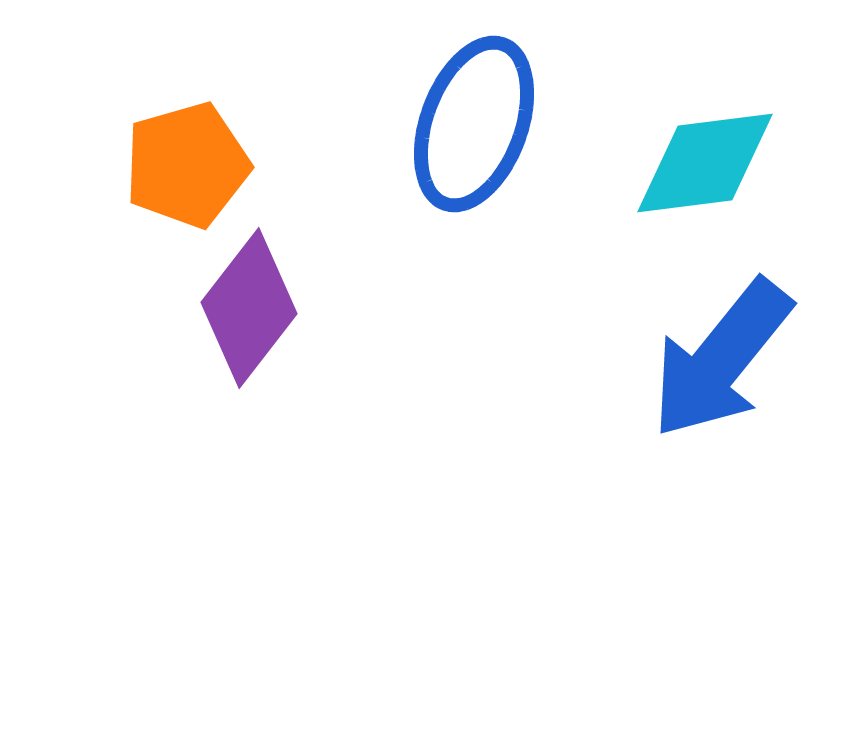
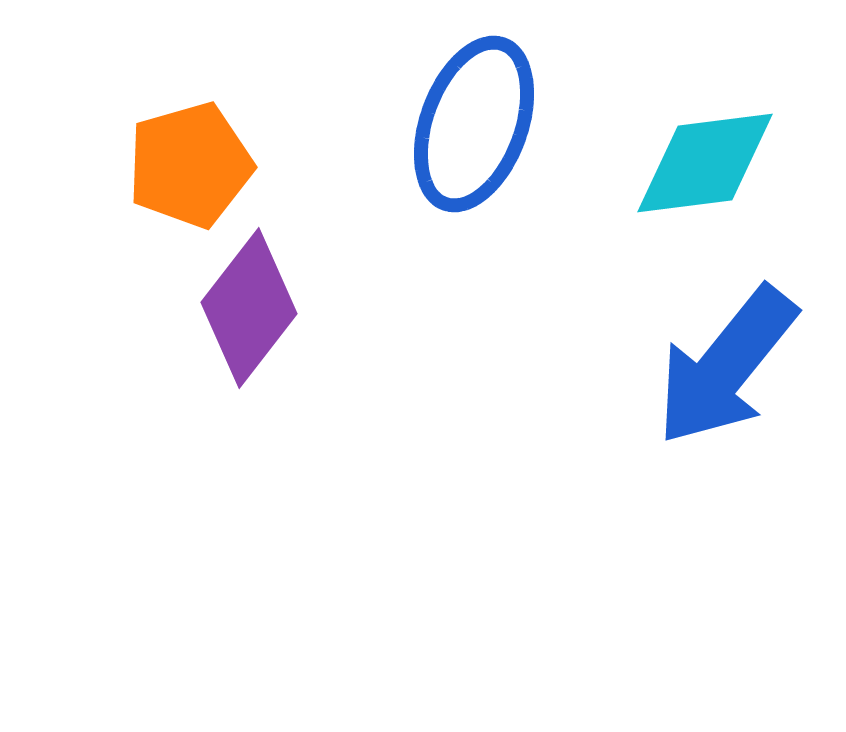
orange pentagon: moved 3 px right
blue arrow: moved 5 px right, 7 px down
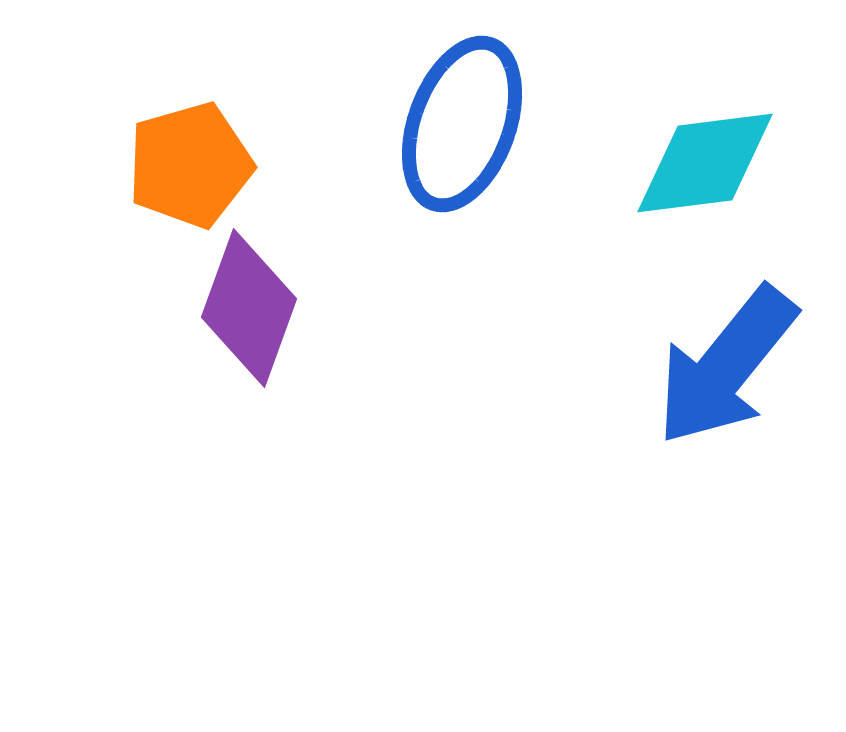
blue ellipse: moved 12 px left
purple diamond: rotated 18 degrees counterclockwise
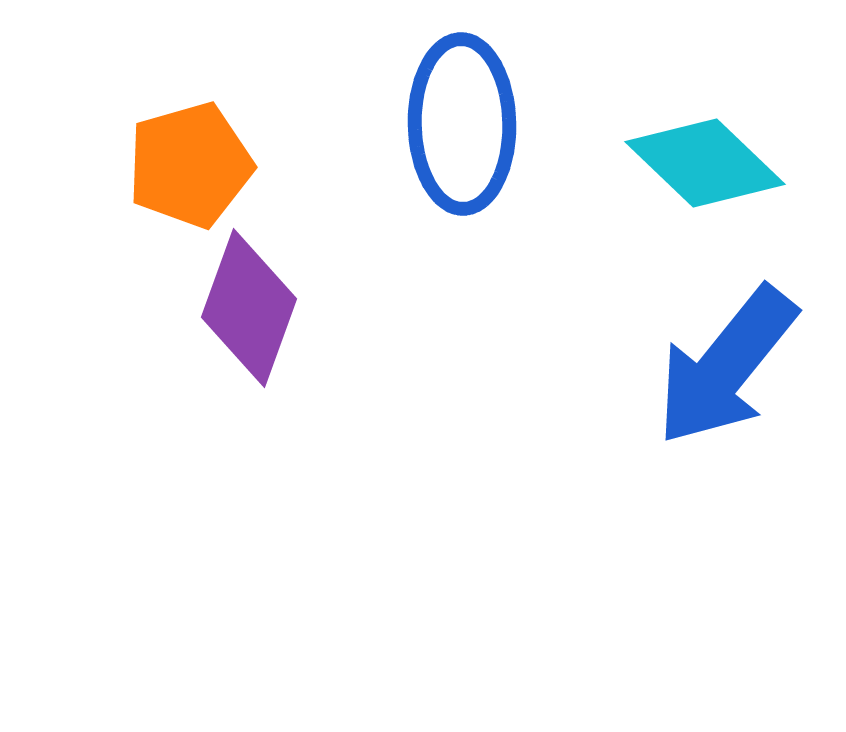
blue ellipse: rotated 21 degrees counterclockwise
cyan diamond: rotated 51 degrees clockwise
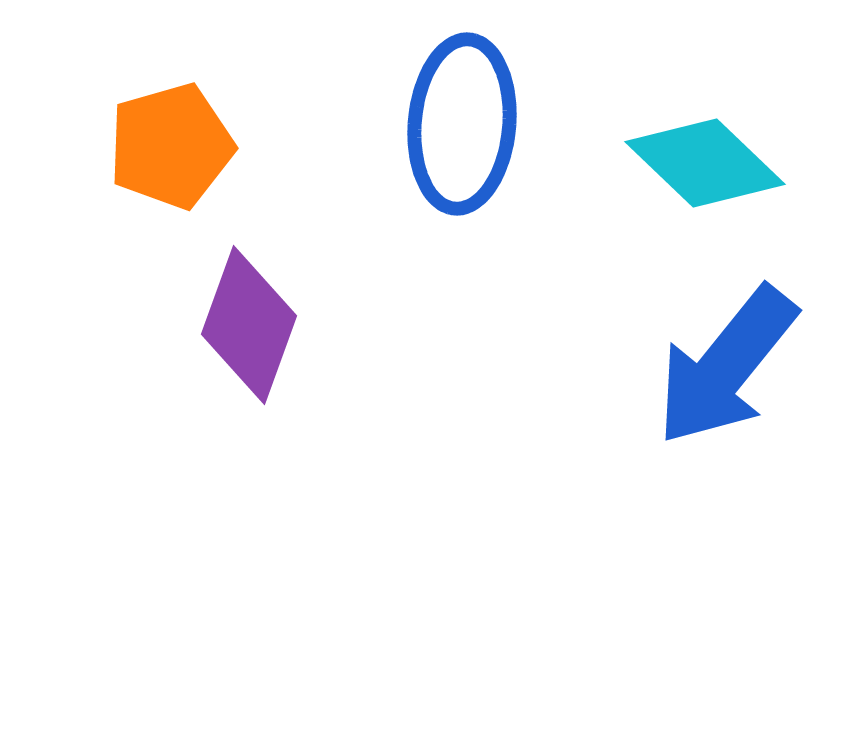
blue ellipse: rotated 6 degrees clockwise
orange pentagon: moved 19 px left, 19 px up
purple diamond: moved 17 px down
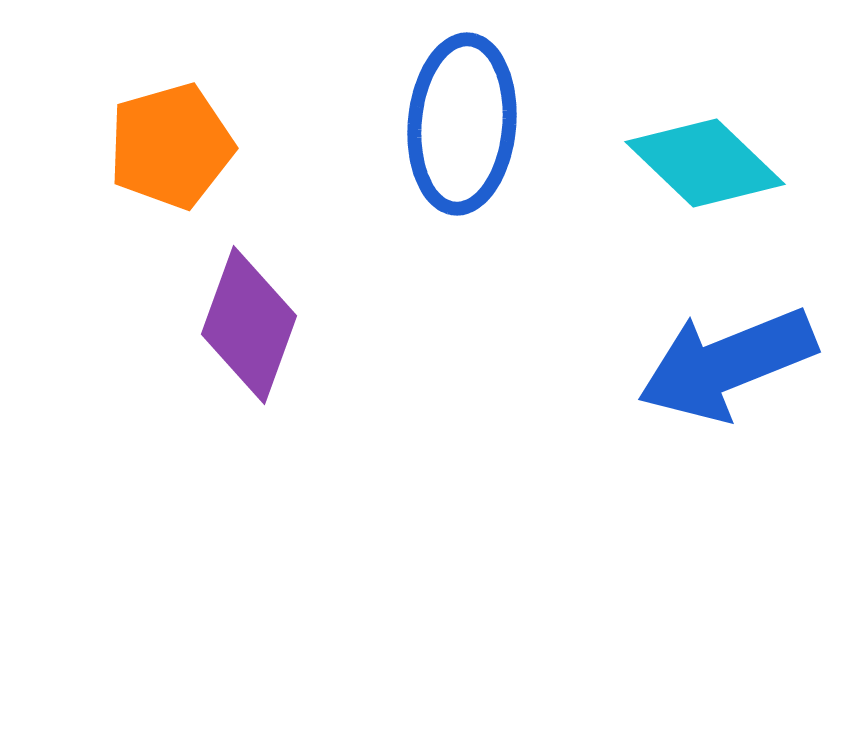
blue arrow: moved 1 px right, 2 px up; rotated 29 degrees clockwise
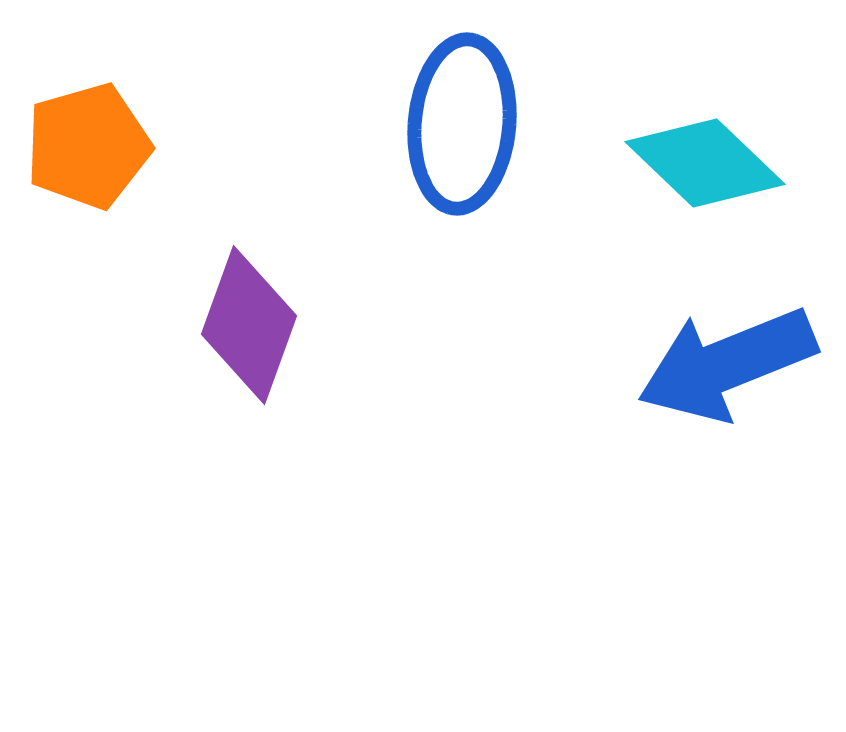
orange pentagon: moved 83 px left
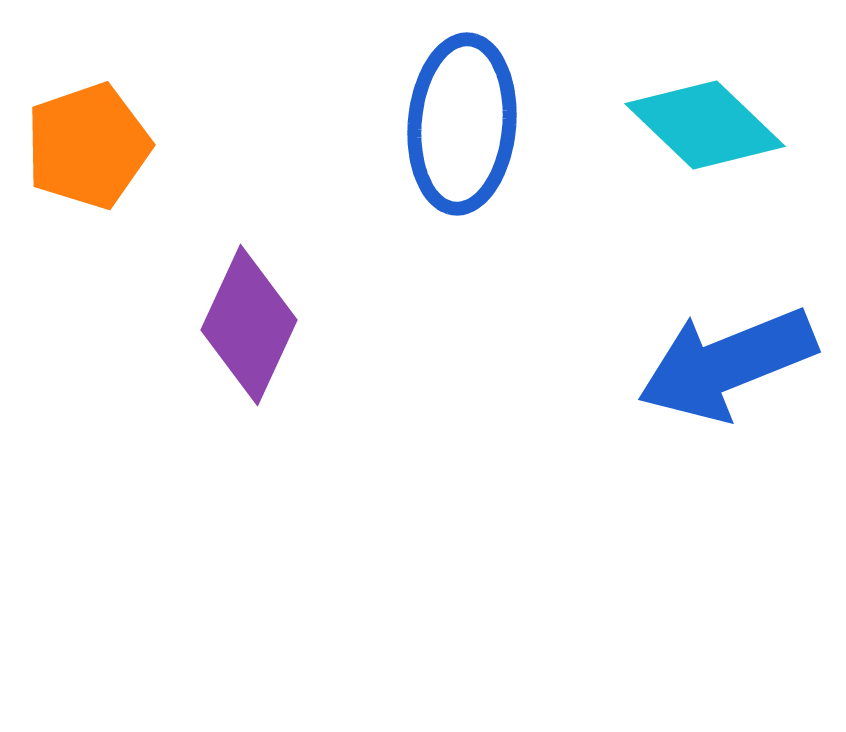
orange pentagon: rotated 3 degrees counterclockwise
cyan diamond: moved 38 px up
purple diamond: rotated 5 degrees clockwise
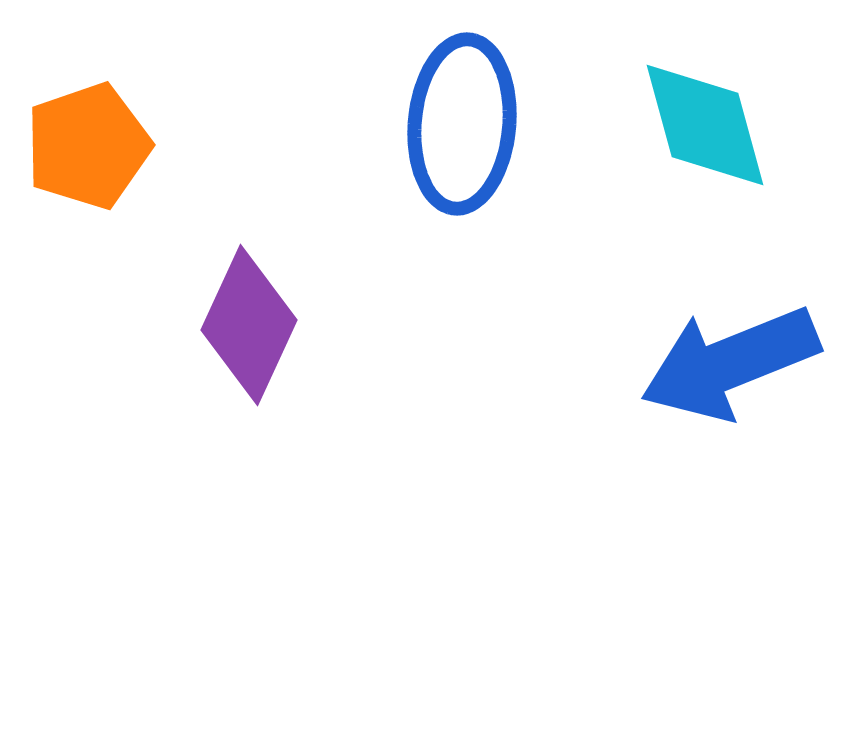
cyan diamond: rotated 31 degrees clockwise
blue arrow: moved 3 px right, 1 px up
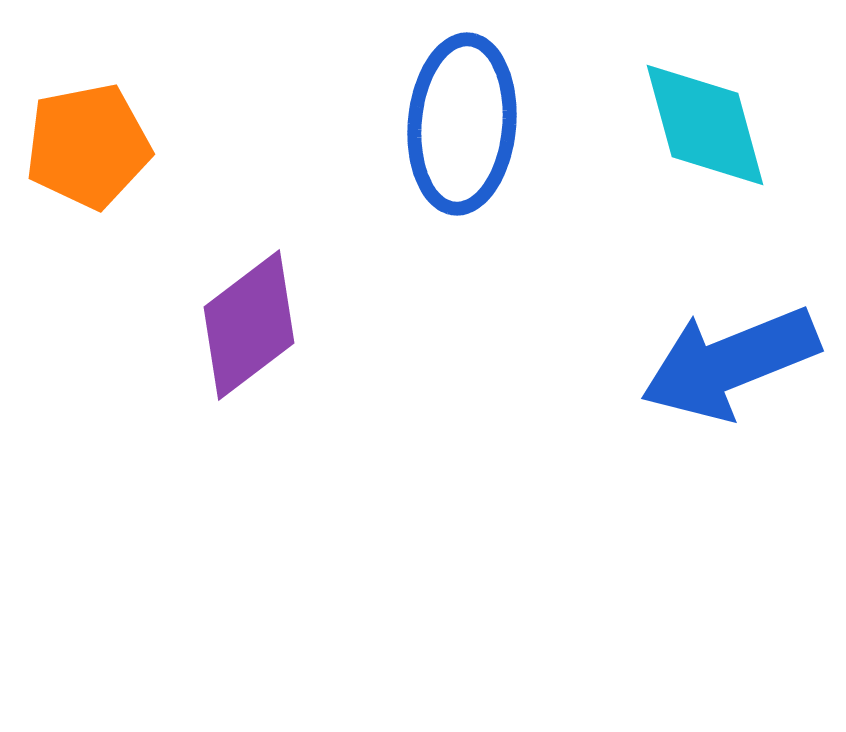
orange pentagon: rotated 8 degrees clockwise
purple diamond: rotated 28 degrees clockwise
